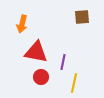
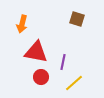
brown square: moved 5 px left, 2 px down; rotated 21 degrees clockwise
yellow line: rotated 36 degrees clockwise
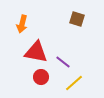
purple line: rotated 63 degrees counterclockwise
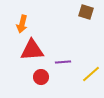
brown square: moved 9 px right, 7 px up
red triangle: moved 4 px left, 2 px up; rotated 15 degrees counterclockwise
purple line: rotated 42 degrees counterclockwise
yellow line: moved 17 px right, 9 px up
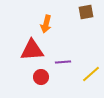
brown square: rotated 28 degrees counterclockwise
orange arrow: moved 24 px right
